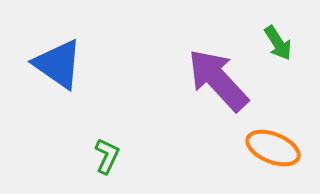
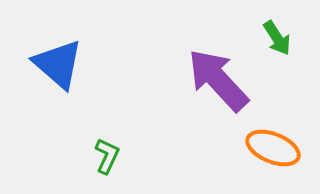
green arrow: moved 1 px left, 5 px up
blue triangle: rotated 6 degrees clockwise
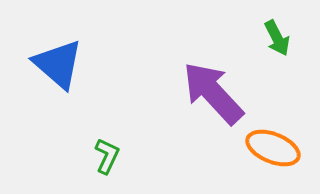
green arrow: rotated 6 degrees clockwise
purple arrow: moved 5 px left, 13 px down
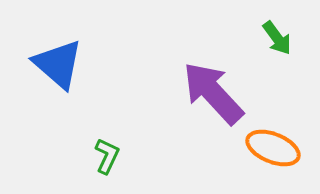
green arrow: rotated 9 degrees counterclockwise
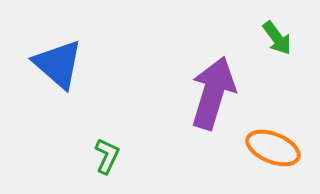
purple arrow: rotated 60 degrees clockwise
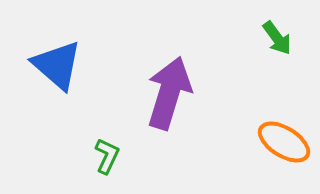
blue triangle: moved 1 px left, 1 px down
purple arrow: moved 44 px left
orange ellipse: moved 11 px right, 6 px up; rotated 10 degrees clockwise
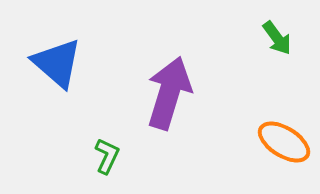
blue triangle: moved 2 px up
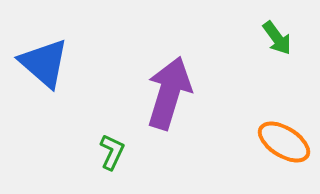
blue triangle: moved 13 px left
green L-shape: moved 5 px right, 4 px up
